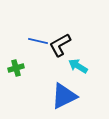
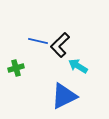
black L-shape: rotated 15 degrees counterclockwise
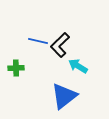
green cross: rotated 14 degrees clockwise
blue triangle: rotated 12 degrees counterclockwise
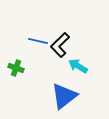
green cross: rotated 21 degrees clockwise
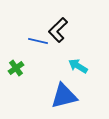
black L-shape: moved 2 px left, 15 px up
green cross: rotated 35 degrees clockwise
blue triangle: rotated 24 degrees clockwise
